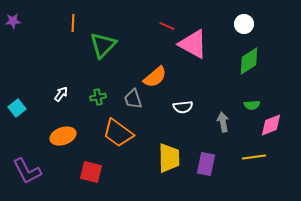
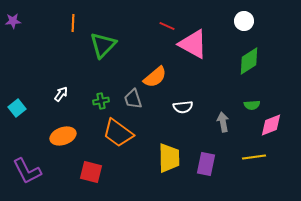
white circle: moved 3 px up
green cross: moved 3 px right, 4 px down
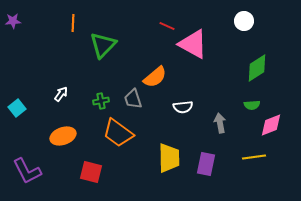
green diamond: moved 8 px right, 7 px down
gray arrow: moved 3 px left, 1 px down
